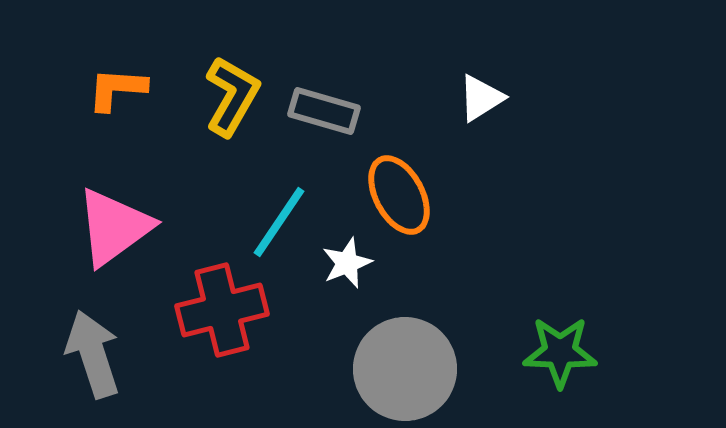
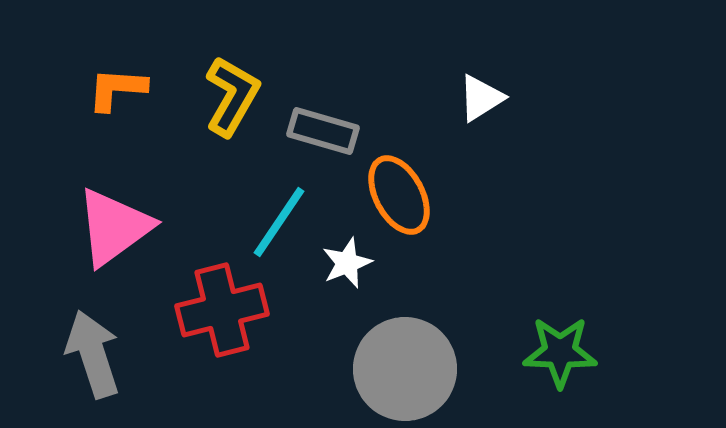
gray rectangle: moved 1 px left, 20 px down
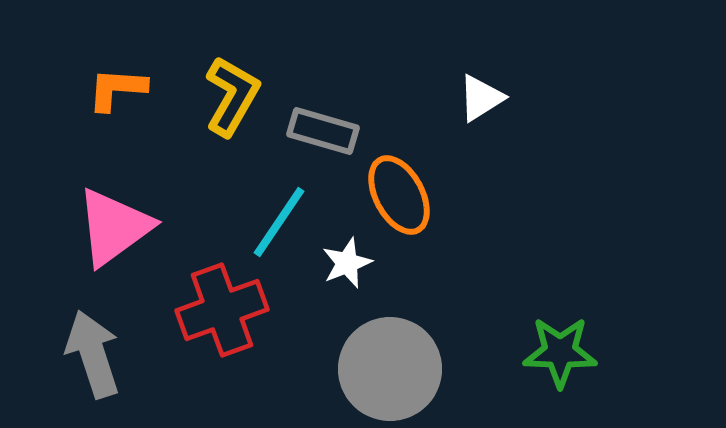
red cross: rotated 6 degrees counterclockwise
gray circle: moved 15 px left
